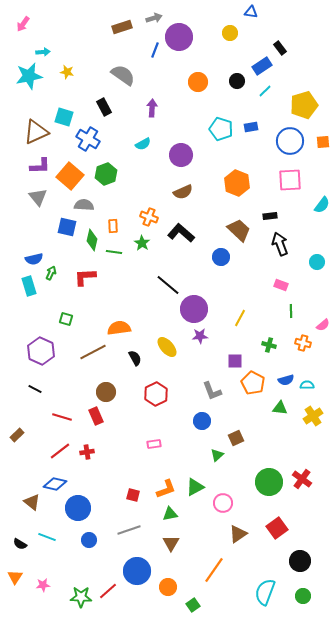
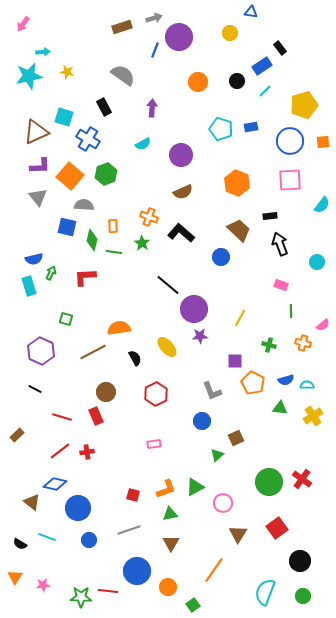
brown triangle at (238, 534): rotated 24 degrees counterclockwise
red line at (108, 591): rotated 48 degrees clockwise
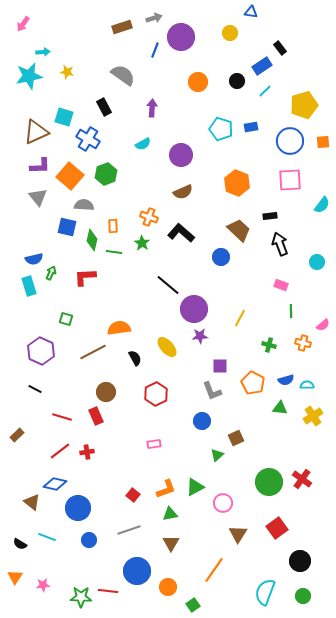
purple circle at (179, 37): moved 2 px right
purple square at (235, 361): moved 15 px left, 5 px down
red square at (133, 495): rotated 24 degrees clockwise
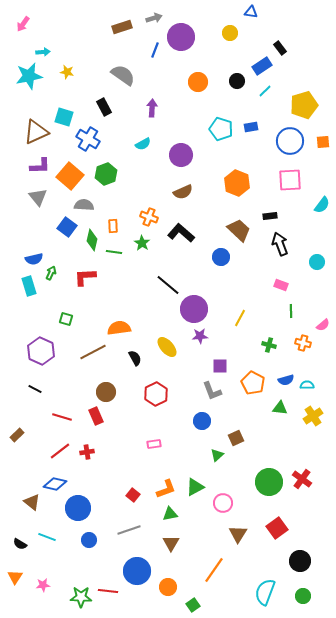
blue square at (67, 227): rotated 24 degrees clockwise
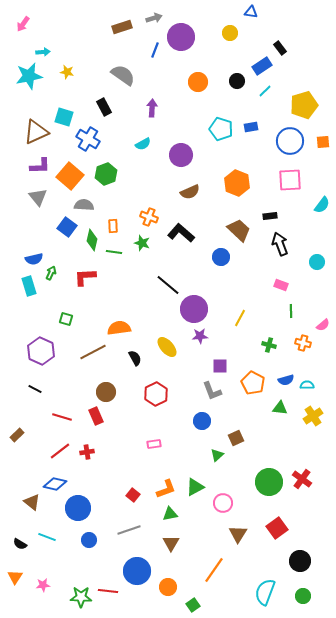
brown semicircle at (183, 192): moved 7 px right
green star at (142, 243): rotated 14 degrees counterclockwise
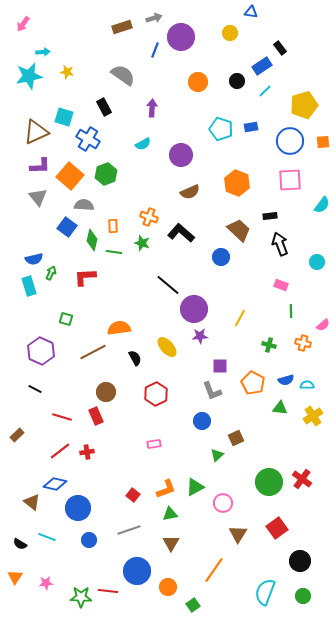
pink star at (43, 585): moved 3 px right, 2 px up
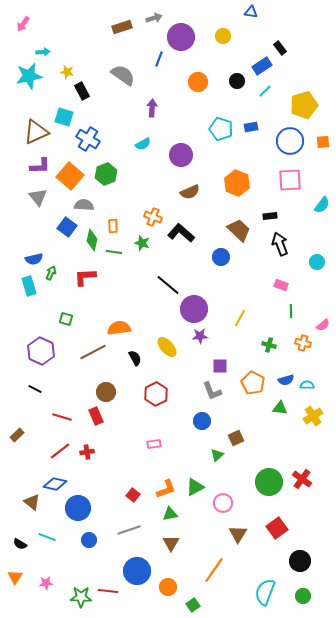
yellow circle at (230, 33): moved 7 px left, 3 px down
blue line at (155, 50): moved 4 px right, 9 px down
black rectangle at (104, 107): moved 22 px left, 16 px up
orange cross at (149, 217): moved 4 px right
